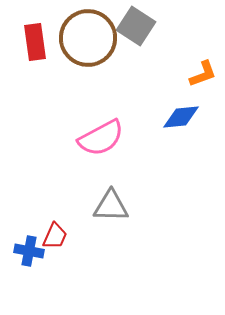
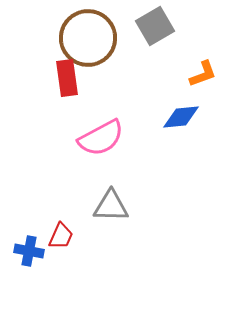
gray square: moved 19 px right; rotated 27 degrees clockwise
red rectangle: moved 32 px right, 36 px down
red trapezoid: moved 6 px right
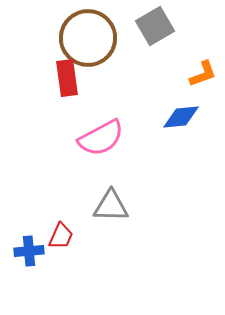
blue cross: rotated 16 degrees counterclockwise
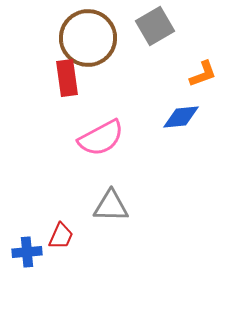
blue cross: moved 2 px left, 1 px down
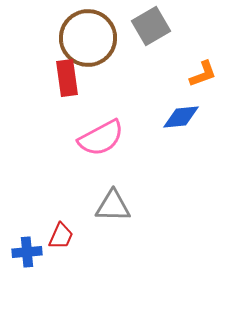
gray square: moved 4 px left
gray triangle: moved 2 px right
